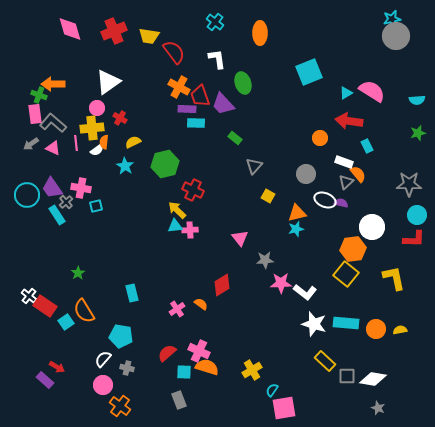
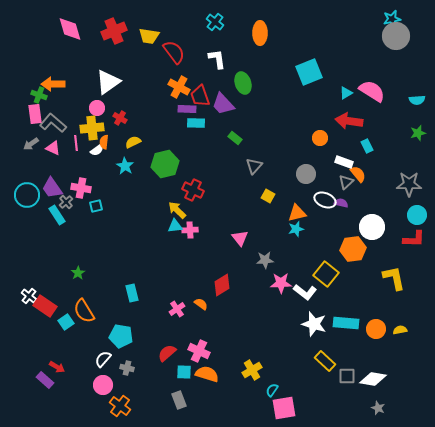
yellow square at (346, 274): moved 20 px left
orange semicircle at (207, 367): moved 7 px down
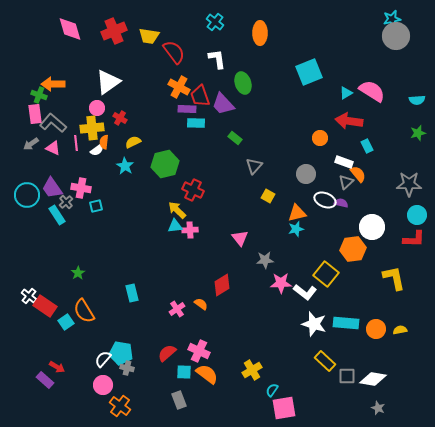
cyan pentagon at (121, 336): moved 17 px down
orange semicircle at (207, 374): rotated 20 degrees clockwise
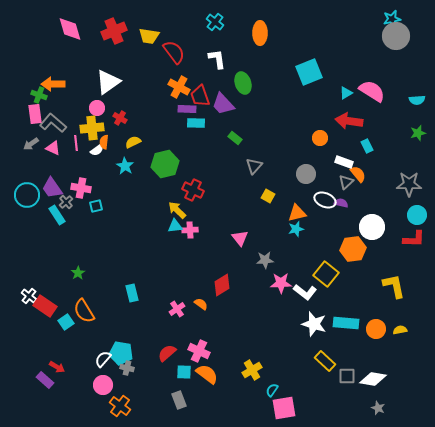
yellow L-shape at (394, 278): moved 8 px down
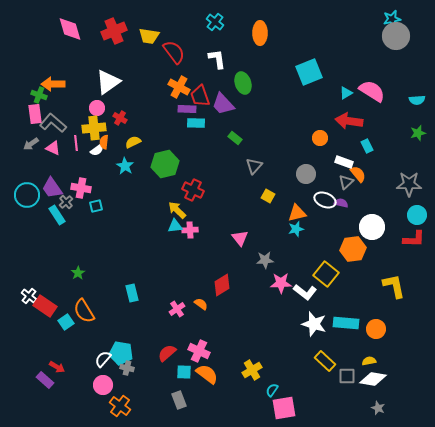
yellow cross at (92, 128): moved 2 px right
yellow semicircle at (400, 330): moved 31 px left, 31 px down
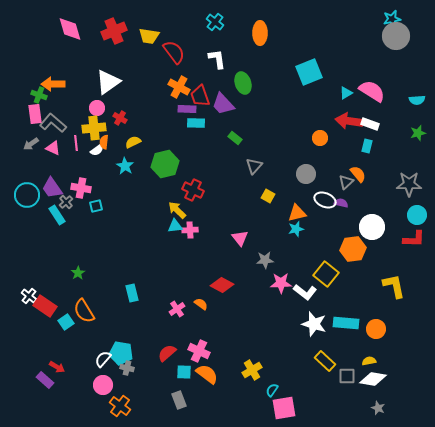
cyan rectangle at (367, 146): rotated 40 degrees clockwise
white rectangle at (344, 162): moved 26 px right, 38 px up
red diamond at (222, 285): rotated 60 degrees clockwise
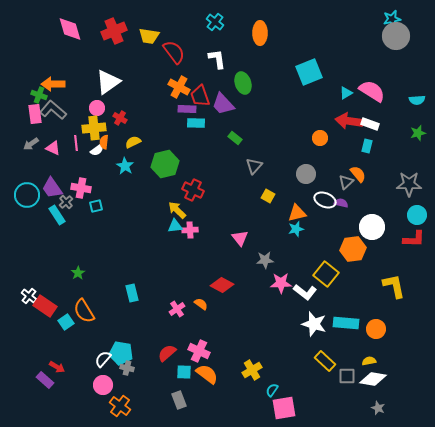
gray L-shape at (53, 123): moved 13 px up
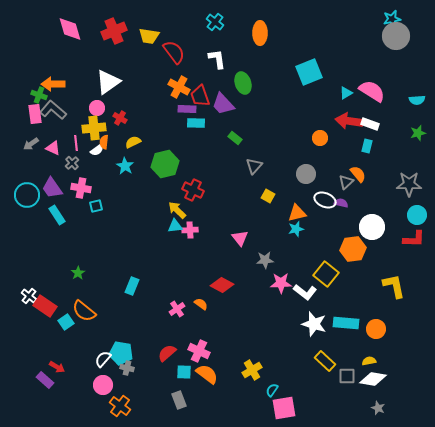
gray cross at (66, 202): moved 6 px right, 39 px up
cyan rectangle at (132, 293): moved 7 px up; rotated 36 degrees clockwise
orange semicircle at (84, 311): rotated 20 degrees counterclockwise
